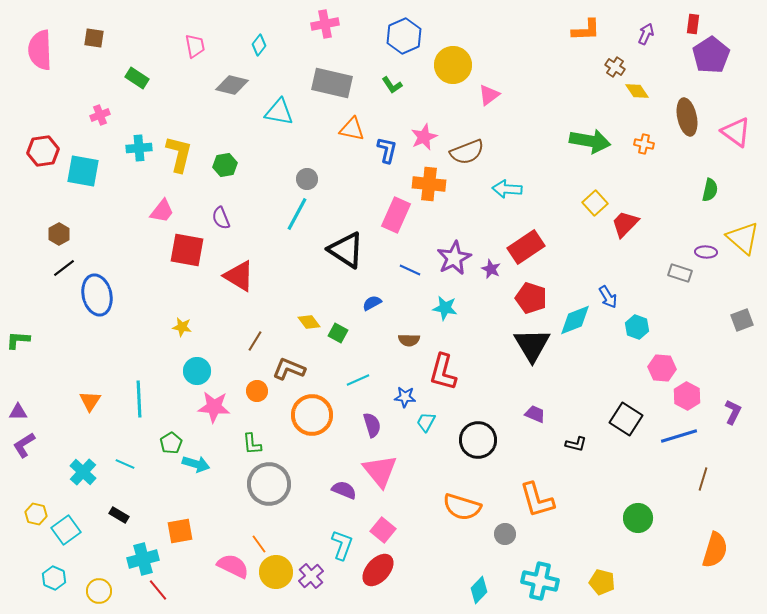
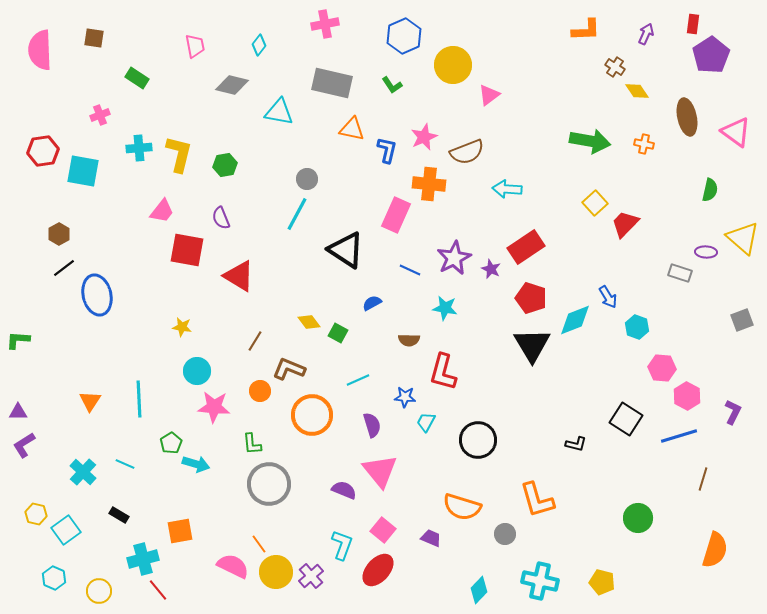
orange circle at (257, 391): moved 3 px right
purple trapezoid at (535, 414): moved 104 px left, 124 px down
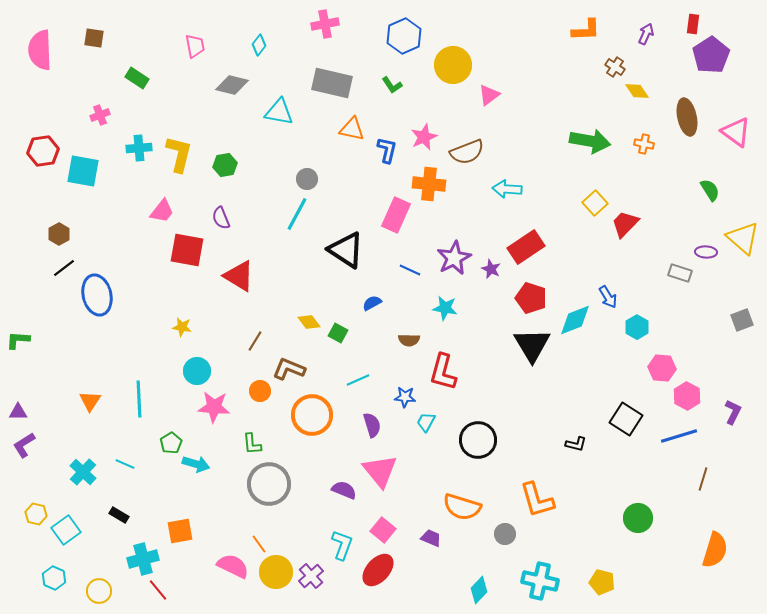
green semicircle at (710, 190): rotated 45 degrees counterclockwise
cyan hexagon at (637, 327): rotated 10 degrees clockwise
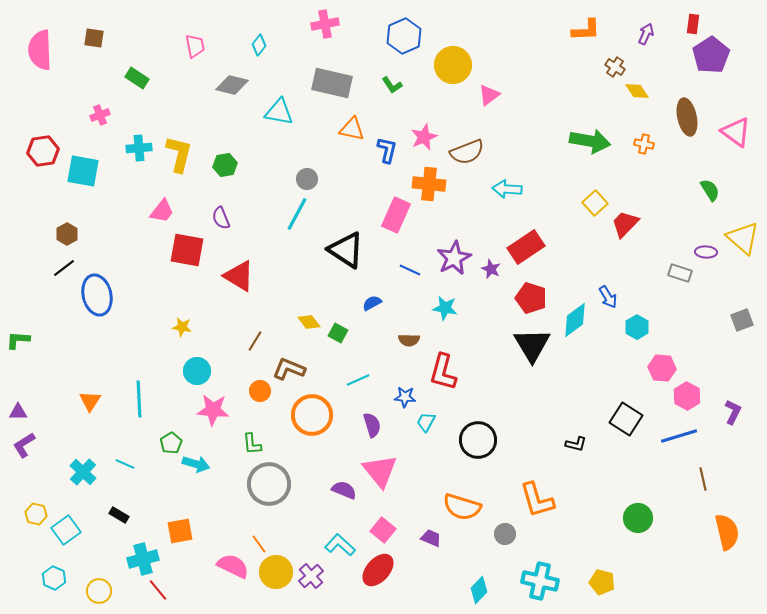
brown hexagon at (59, 234): moved 8 px right
cyan diamond at (575, 320): rotated 15 degrees counterclockwise
pink star at (214, 407): moved 1 px left, 3 px down
brown line at (703, 479): rotated 30 degrees counterclockwise
cyan L-shape at (342, 545): moved 2 px left; rotated 68 degrees counterclockwise
orange semicircle at (715, 550): moved 12 px right, 18 px up; rotated 30 degrees counterclockwise
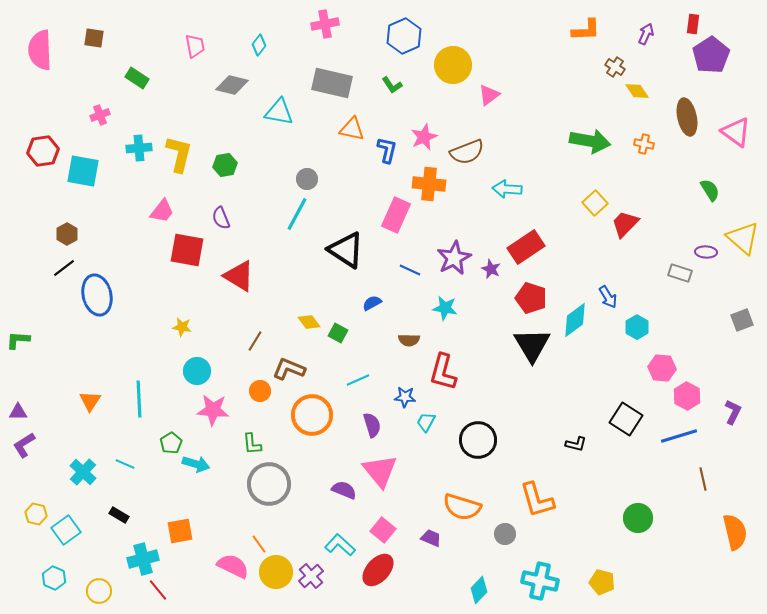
orange semicircle at (727, 532): moved 8 px right
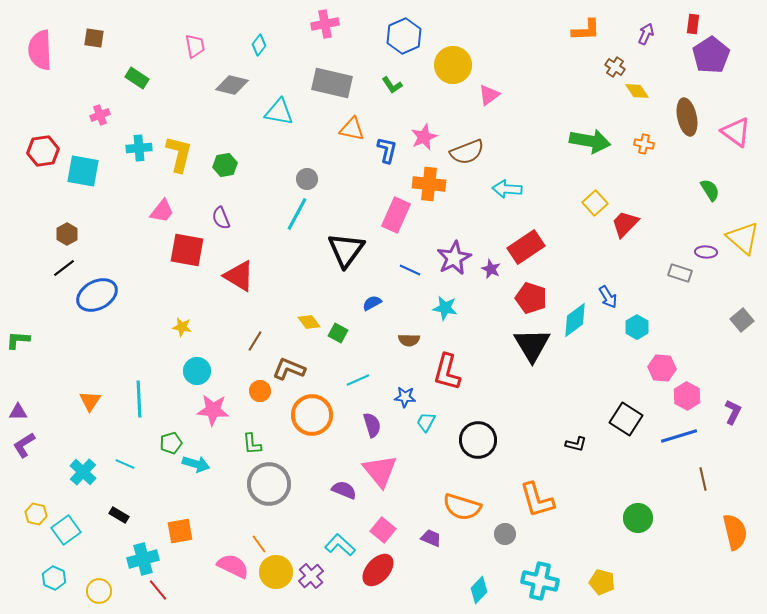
black triangle at (346, 250): rotated 33 degrees clockwise
blue ellipse at (97, 295): rotated 75 degrees clockwise
gray square at (742, 320): rotated 20 degrees counterclockwise
red L-shape at (443, 372): moved 4 px right
green pentagon at (171, 443): rotated 15 degrees clockwise
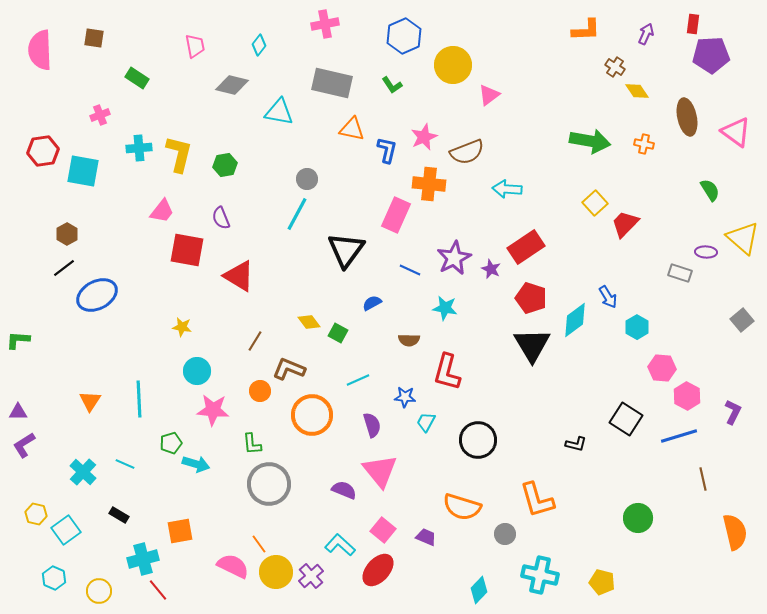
purple pentagon at (711, 55): rotated 30 degrees clockwise
purple trapezoid at (431, 538): moved 5 px left, 1 px up
cyan cross at (540, 581): moved 6 px up
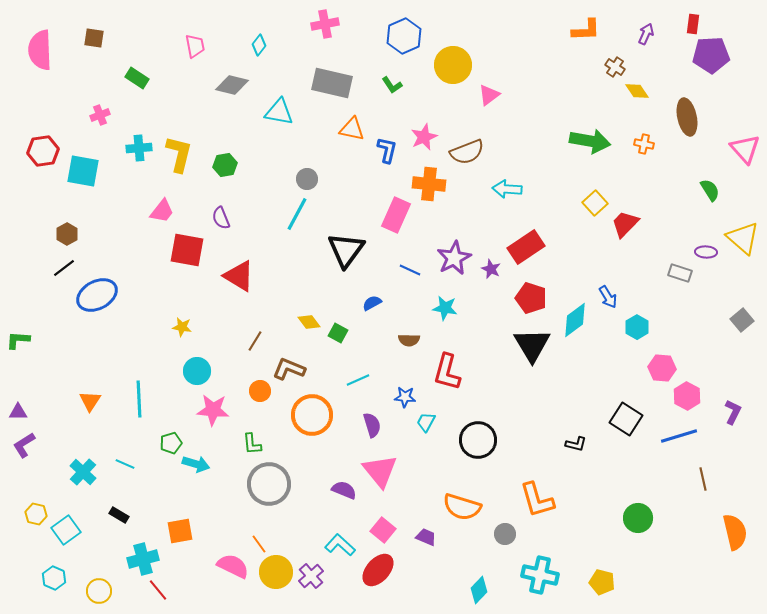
pink triangle at (736, 132): moved 9 px right, 17 px down; rotated 12 degrees clockwise
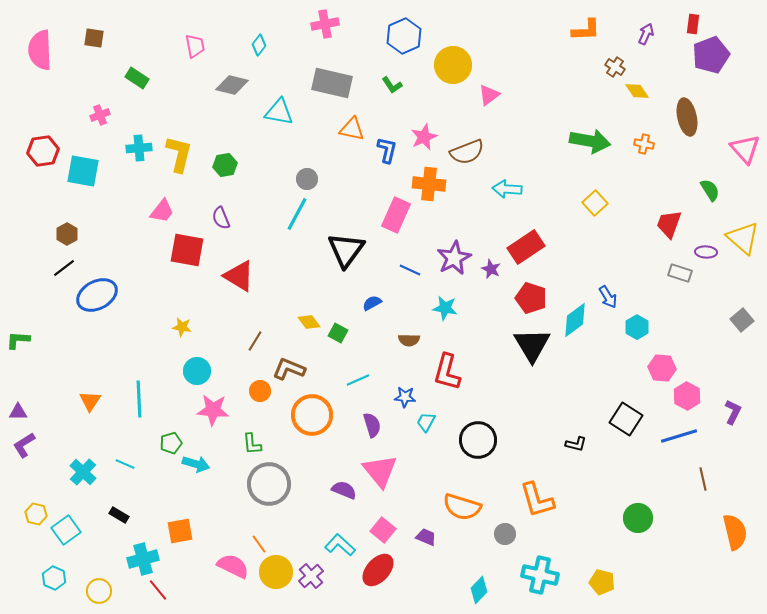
purple pentagon at (711, 55): rotated 18 degrees counterclockwise
red trapezoid at (625, 224): moved 44 px right; rotated 24 degrees counterclockwise
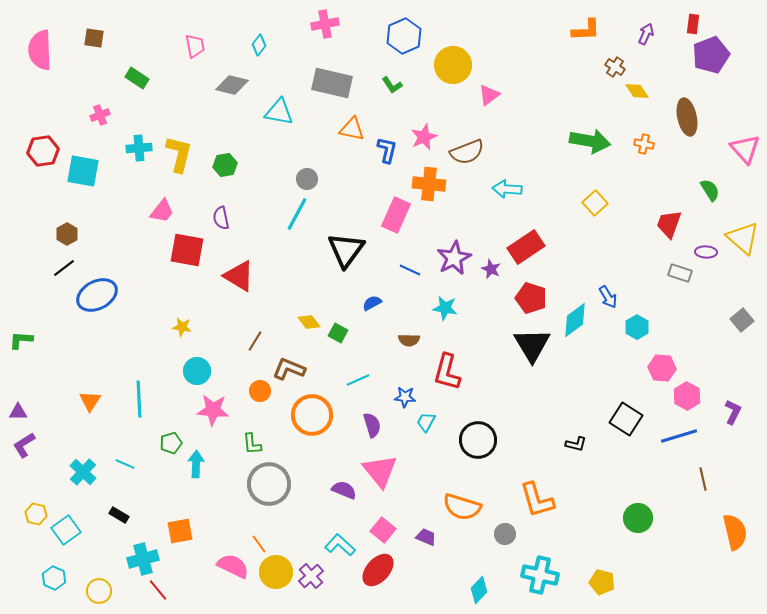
purple semicircle at (221, 218): rotated 10 degrees clockwise
green L-shape at (18, 340): moved 3 px right
cyan arrow at (196, 464): rotated 104 degrees counterclockwise
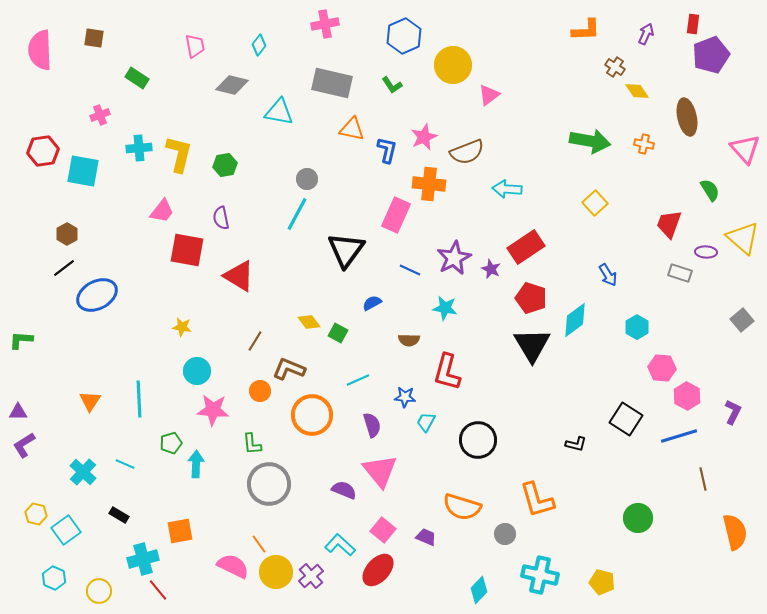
blue arrow at (608, 297): moved 22 px up
